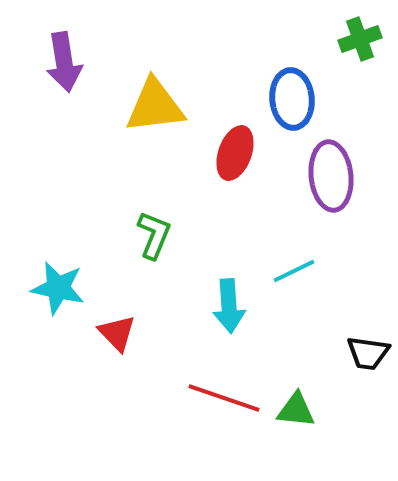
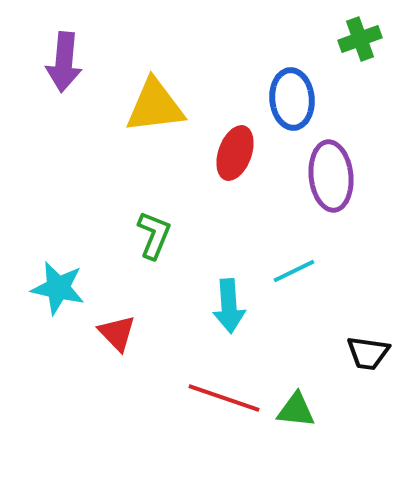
purple arrow: rotated 14 degrees clockwise
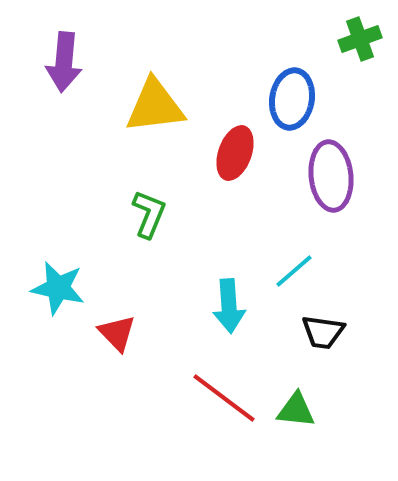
blue ellipse: rotated 14 degrees clockwise
green L-shape: moved 5 px left, 21 px up
cyan line: rotated 15 degrees counterclockwise
black trapezoid: moved 45 px left, 21 px up
red line: rotated 18 degrees clockwise
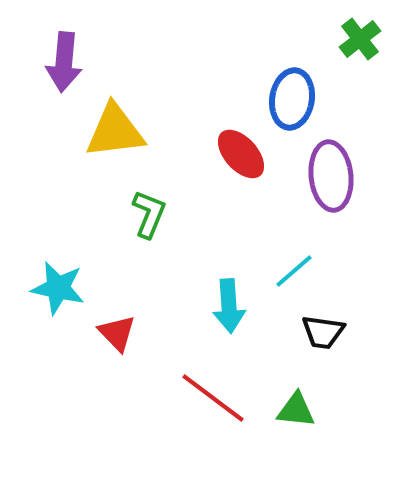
green cross: rotated 18 degrees counterclockwise
yellow triangle: moved 40 px left, 25 px down
red ellipse: moved 6 px right, 1 px down; rotated 62 degrees counterclockwise
red line: moved 11 px left
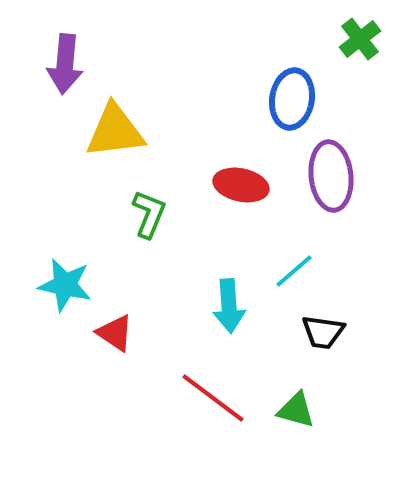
purple arrow: moved 1 px right, 2 px down
red ellipse: moved 31 px down; rotated 36 degrees counterclockwise
cyan star: moved 7 px right, 3 px up
red triangle: moved 2 px left; rotated 12 degrees counterclockwise
green triangle: rotated 9 degrees clockwise
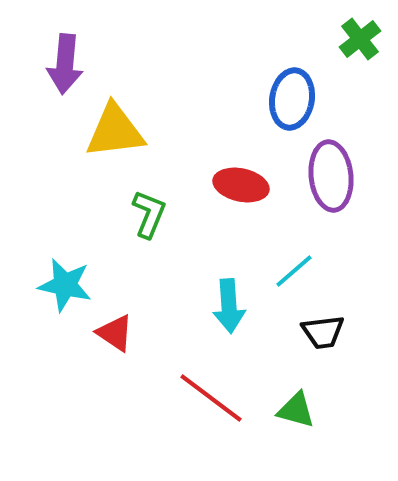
black trapezoid: rotated 15 degrees counterclockwise
red line: moved 2 px left
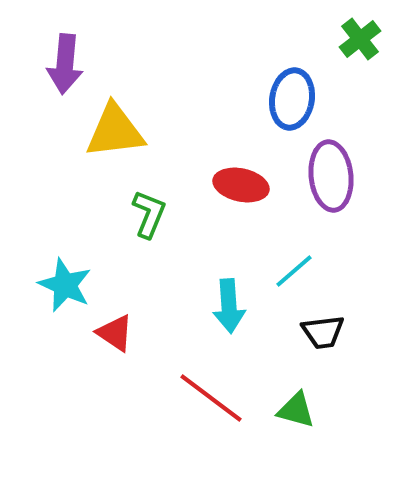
cyan star: rotated 12 degrees clockwise
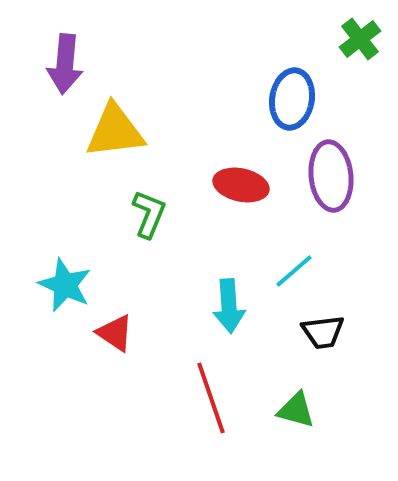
red line: rotated 34 degrees clockwise
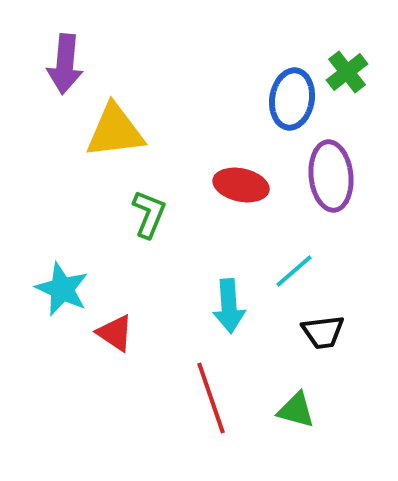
green cross: moved 13 px left, 33 px down
cyan star: moved 3 px left, 4 px down
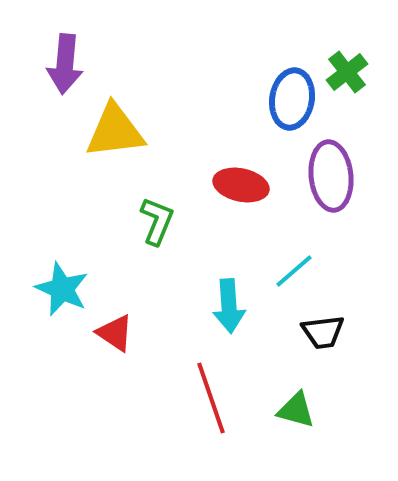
green L-shape: moved 8 px right, 7 px down
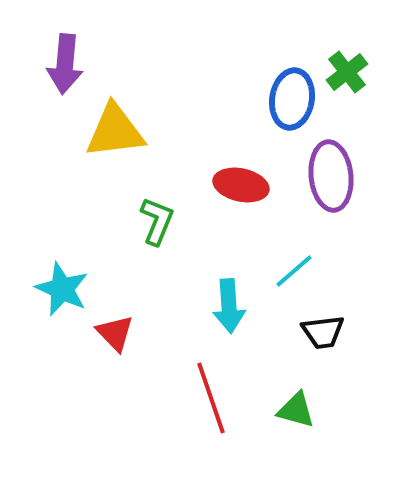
red triangle: rotated 12 degrees clockwise
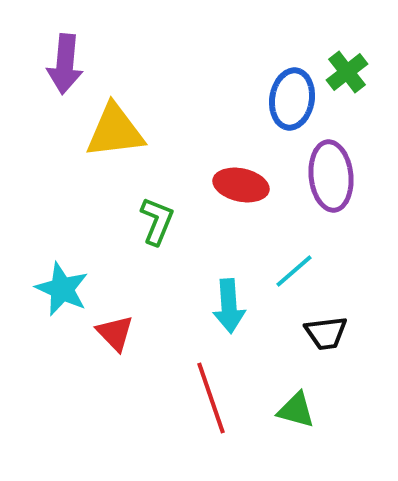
black trapezoid: moved 3 px right, 1 px down
